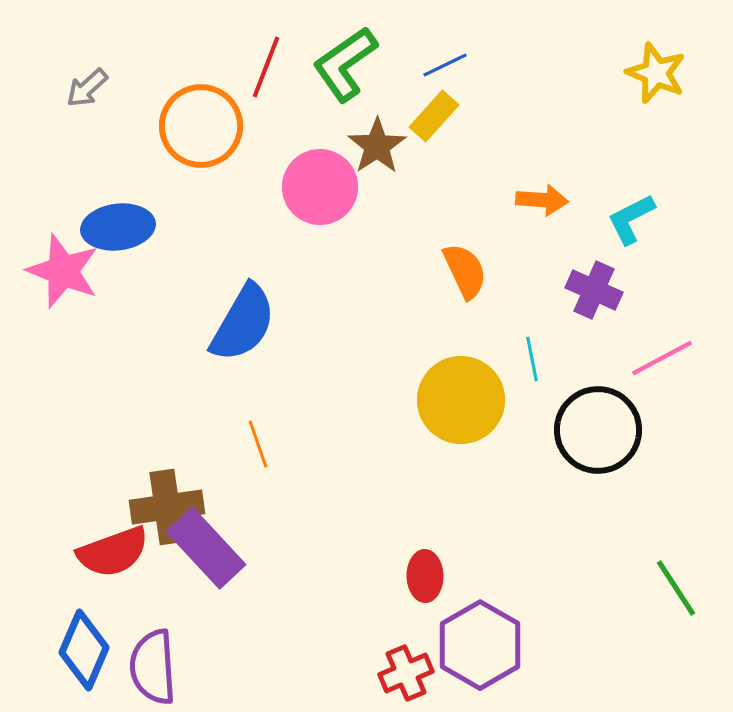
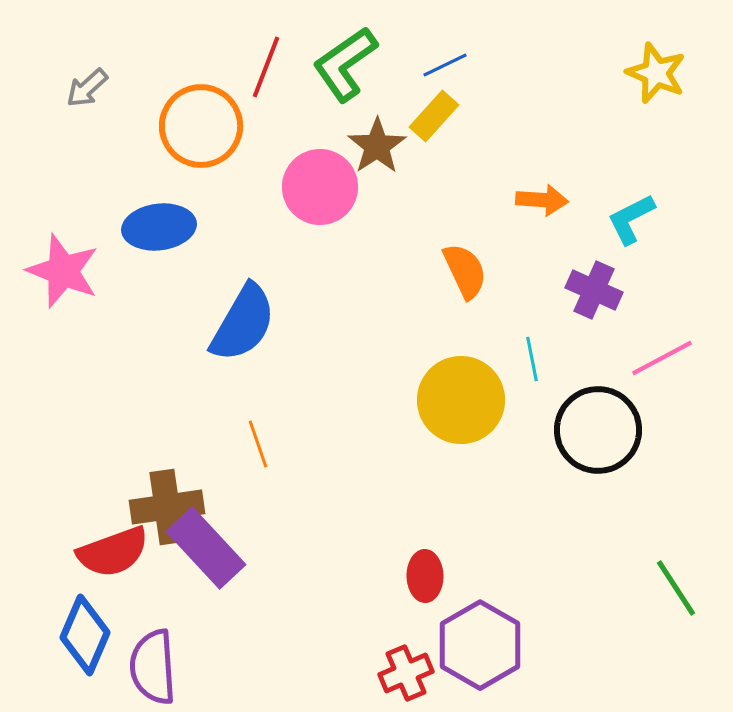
blue ellipse: moved 41 px right
blue diamond: moved 1 px right, 15 px up
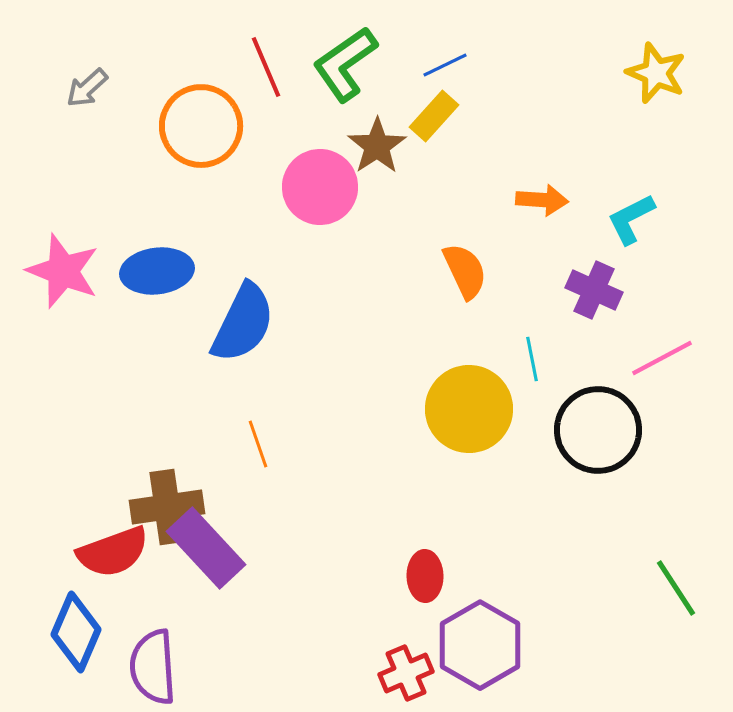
red line: rotated 44 degrees counterclockwise
blue ellipse: moved 2 px left, 44 px down
blue semicircle: rotated 4 degrees counterclockwise
yellow circle: moved 8 px right, 9 px down
blue diamond: moved 9 px left, 3 px up
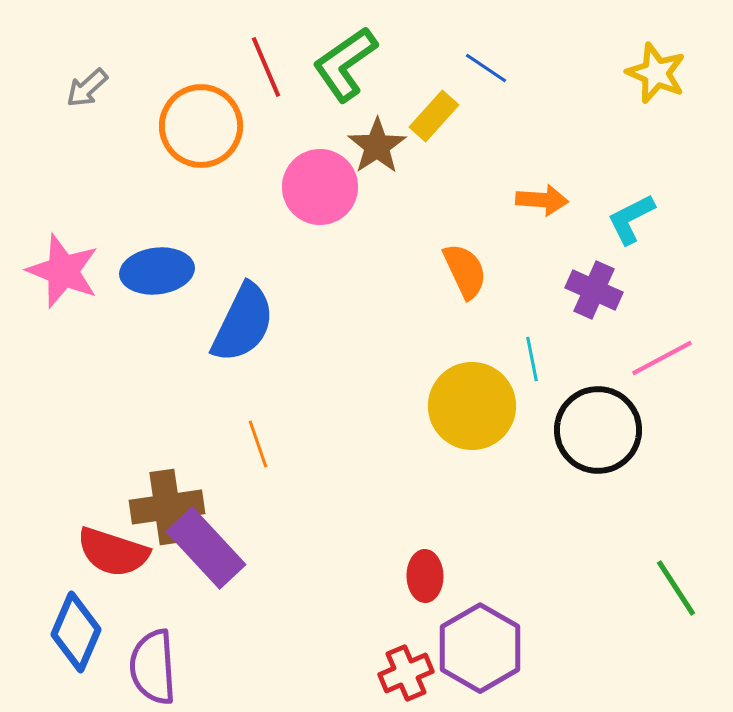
blue line: moved 41 px right, 3 px down; rotated 60 degrees clockwise
yellow circle: moved 3 px right, 3 px up
red semicircle: rotated 38 degrees clockwise
purple hexagon: moved 3 px down
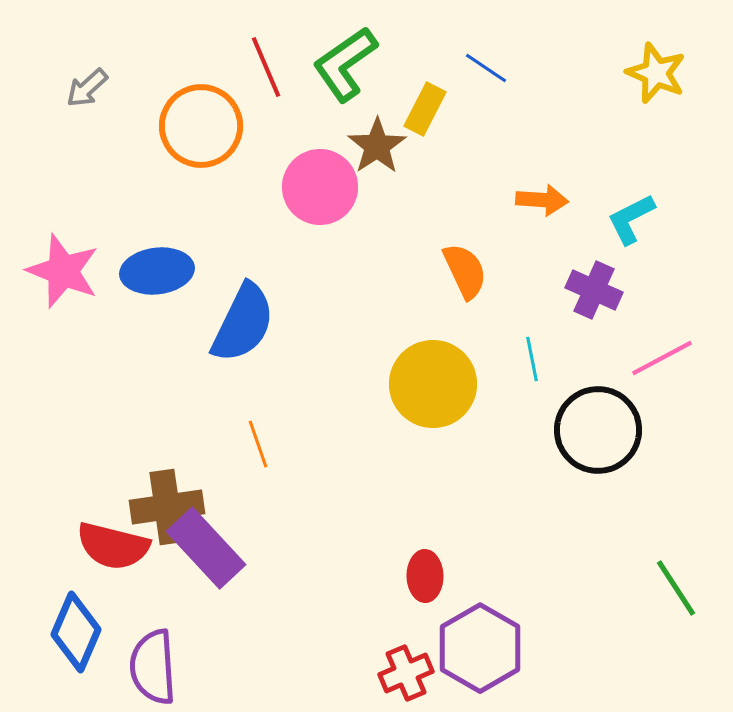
yellow rectangle: moved 9 px left, 7 px up; rotated 15 degrees counterclockwise
yellow circle: moved 39 px left, 22 px up
red semicircle: moved 6 px up; rotated 4 degrees counterclockwise
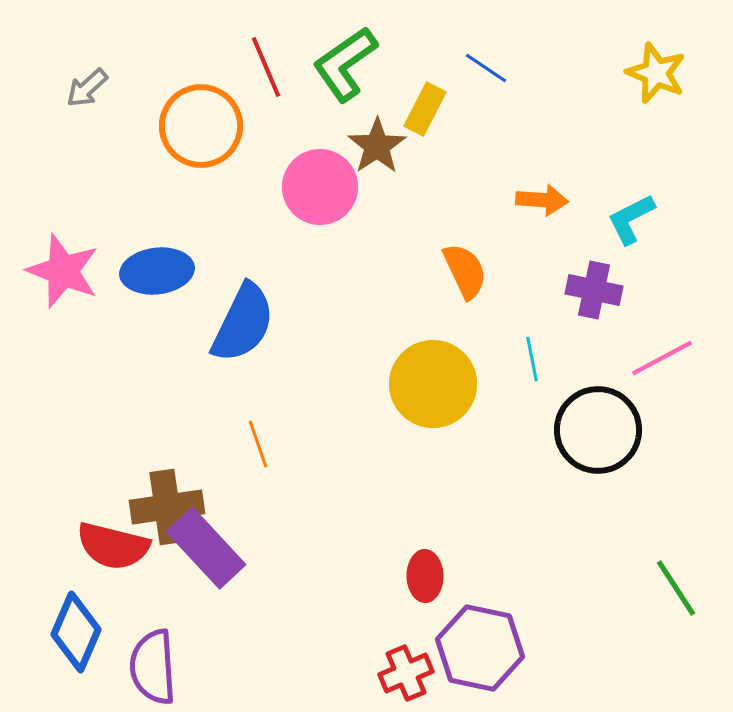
purple cross: rotated 12 degrees counterclockwise
purple hexagon: rotated 18 degrees counterclockwise
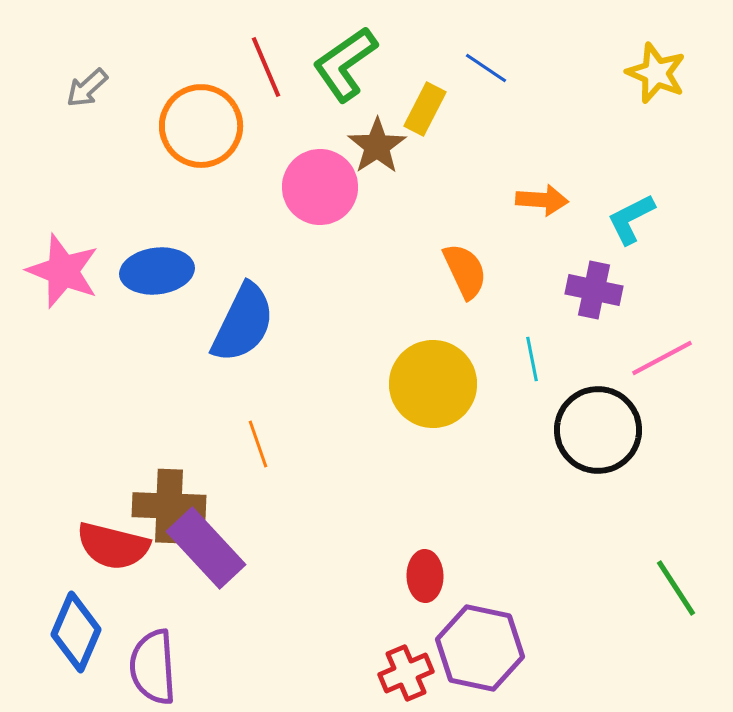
brown cross: moved 2 px right, 1 px up; rotated 10 degrees clockwise
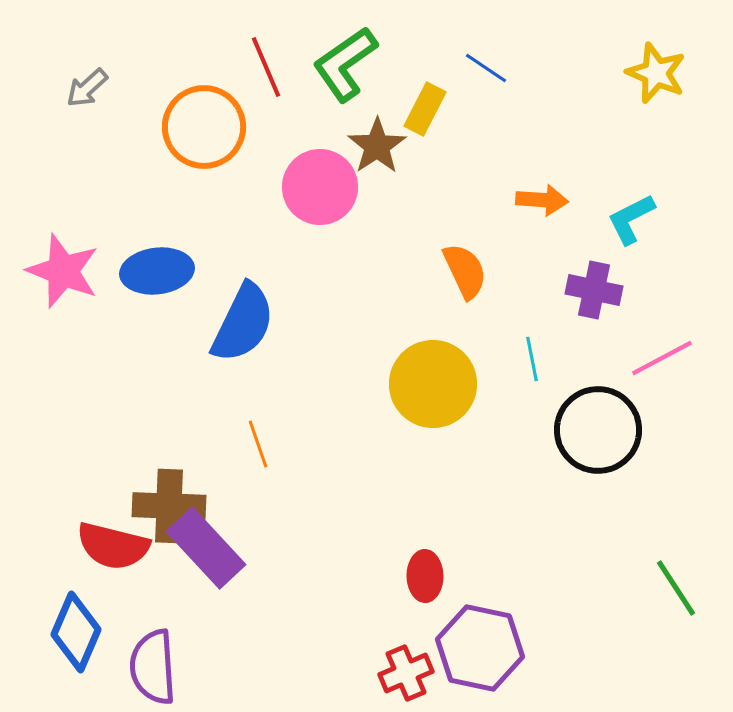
orange circle: moved 3 px right, 1 px down
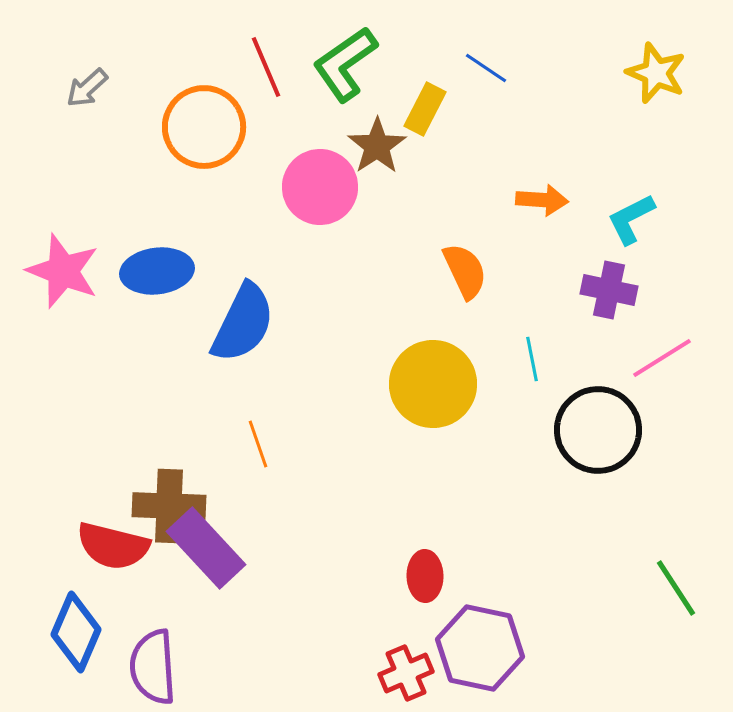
purple cross: moved 15 px right
pink line: rotated 4 degrees counterclockwise
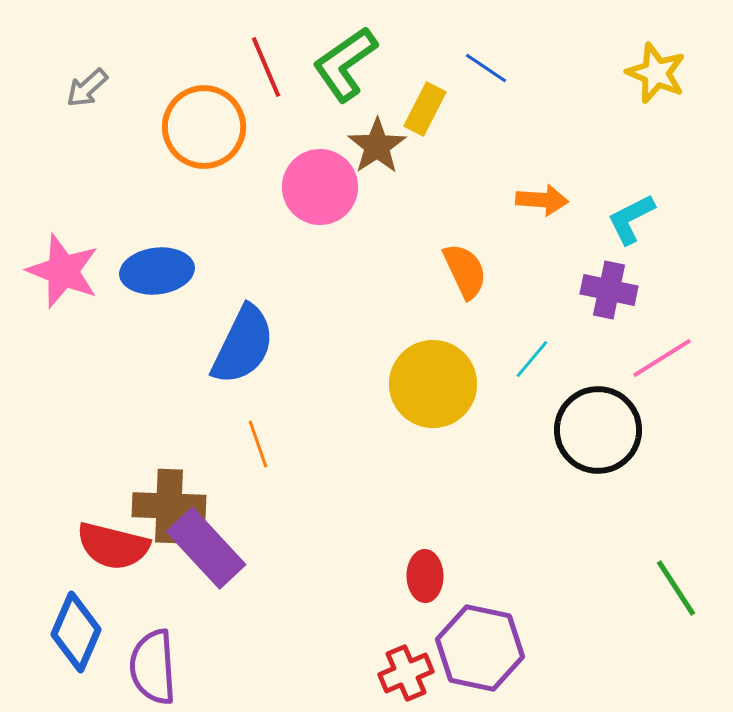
blue semicircle: moved 22 px down
cyan line: rotated 51 degrees clockwise
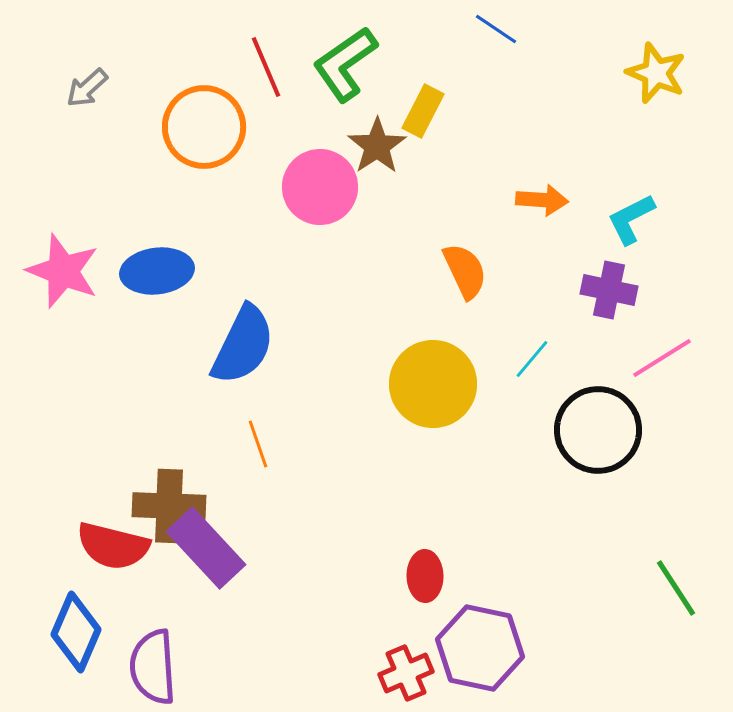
blue line: moved 10 px right, 39 px up
yellow rectangle: moved 2 px left, 2 px down
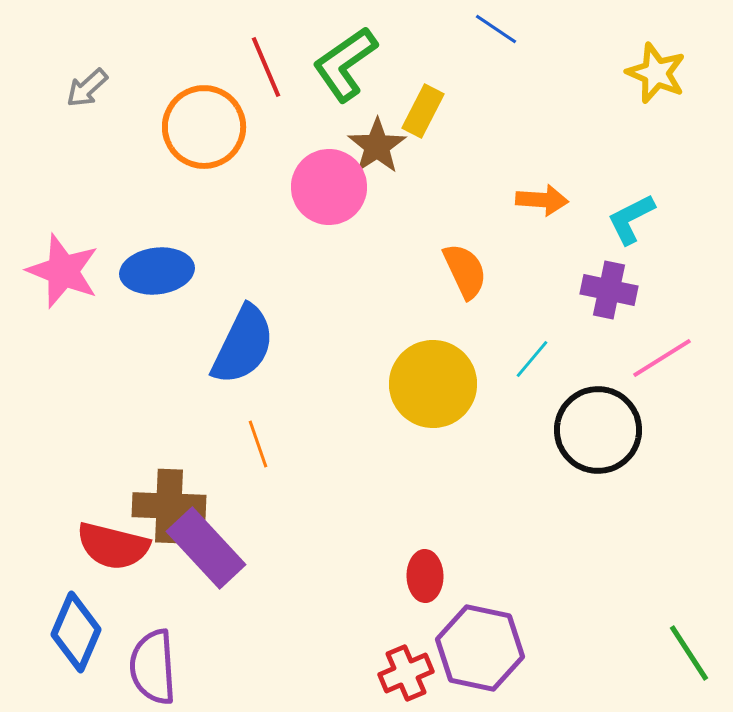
pink circle: moved 9 px right
green line: moved 13 px right, 65 px down
